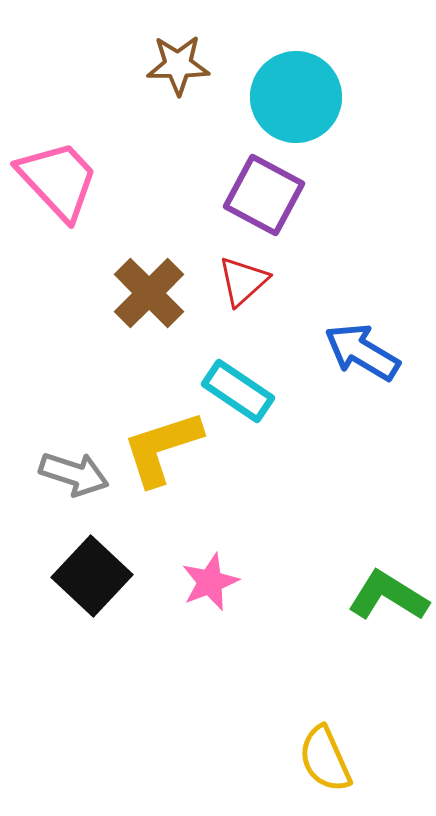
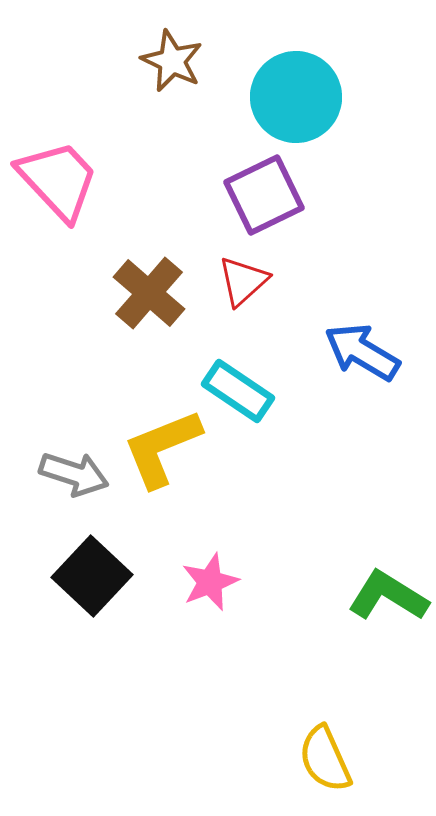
brown star: moved 6 px left, 4 px up; rotated 26 degrees clockwise
purple square: rotated 36 degrees clockwise
brown cross: rotated 4 degrees counterclockwise
yellow L-shape: rotated 4 degrees counterclockwise
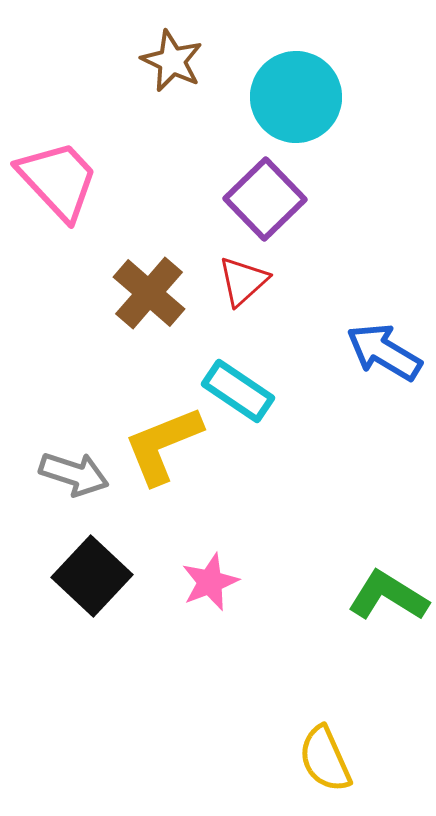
purple square: moved 1 px right, 4 px down; rotated 18 degrees counterclockwise
blue arrow: moved 22 px right
yellow L-shape: moved 1 px right, 3 px up
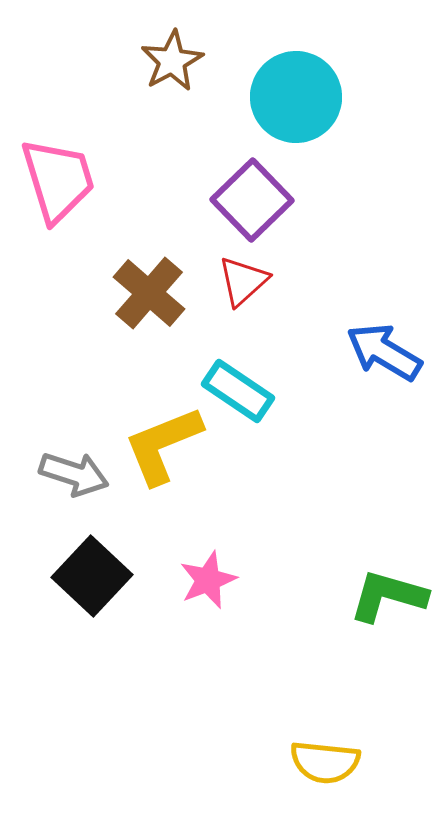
brown star: rotated 18 degrees clockwise
pink trapezoid: rotated 26 degrees clockwise
purple square: moved 13 px left, 1 px down
pink star: moved 2 px left, 2 px up
green L-shape: rotated 16 degrees counterclockwise
yellow semicircle: moved 3 px down; rotated 60 degrees counterclockwise
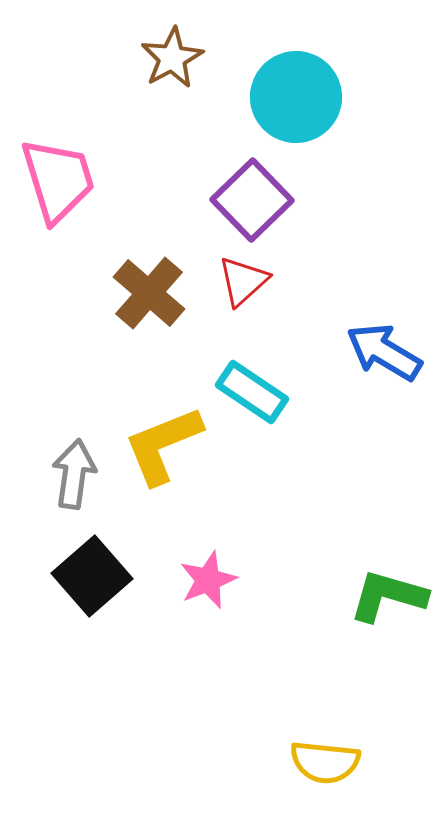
brown star: moved 3 px up
cyan rectangle: moved 14 px right, 1 px down
gray arrow: rotated 100 degrees counterclockwise
black square: rotated 6 degrees clockwise
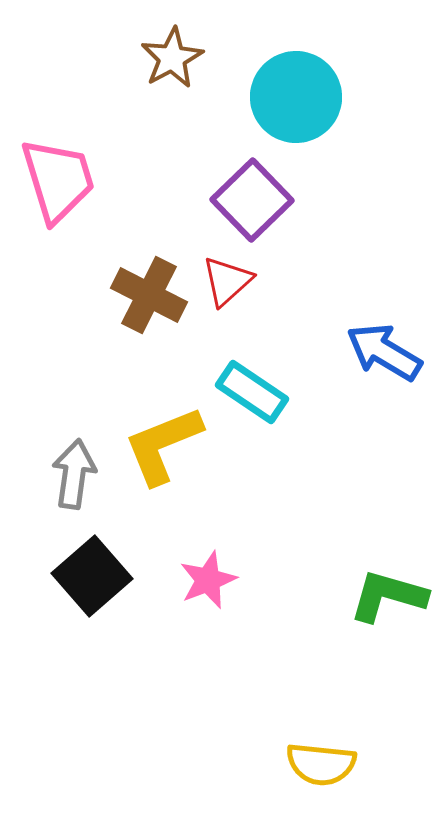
red triangle: moved 16 px left
brown cross: moved 2 px down; rotated 14 degrees counterclockwise
yellow semicircle: moved 4 px left, 2 px down
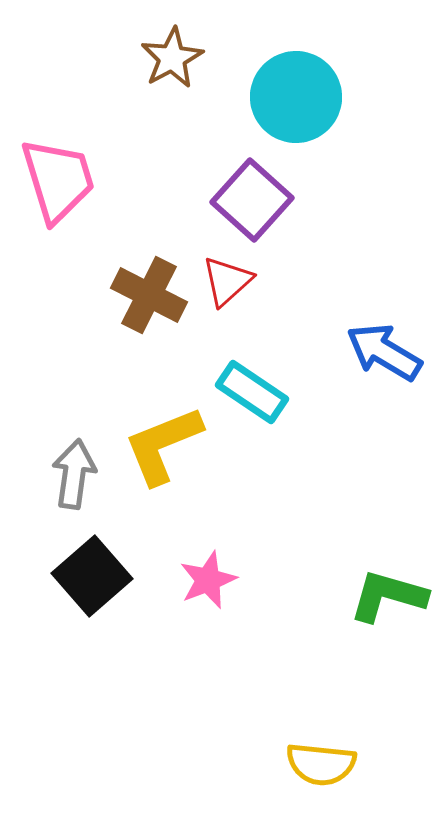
purple square: rotated 4 degrees counterclockwise
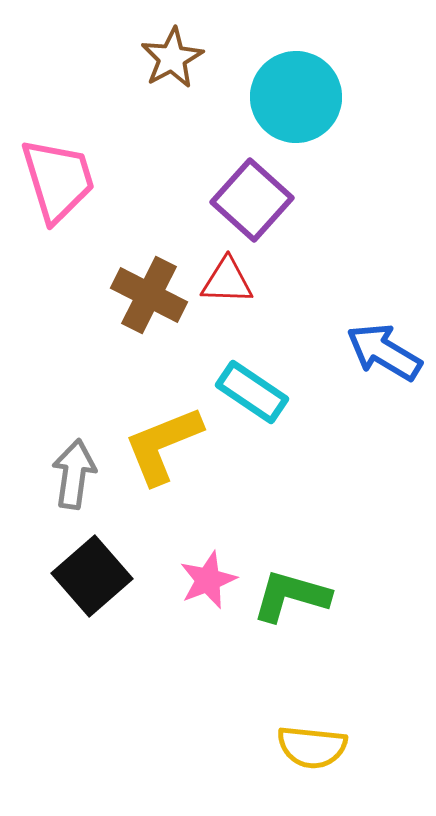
red triangle: rotated 44 degrees clockwise
green L-shape: moved 97 px left
yellow semicircle: moved 9 px left, 17 px up
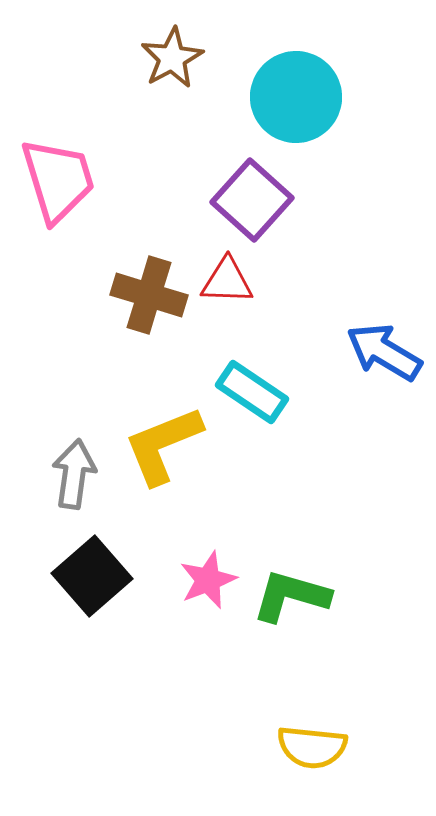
brown cross: rotated 10 degrees counterclockwise
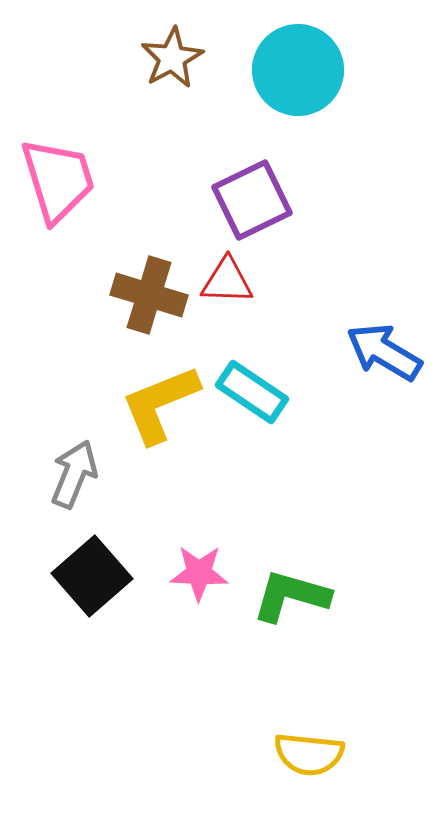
cyan circle: moved 2 px right, 27 px up
purple square: rotated 22 degrees clockwise
yellow L-shape: moved 3 px left, 41 px up
gray arrow: rotated 14 degrees clockwise
pink star: moved 9 px left, 7 px up; rotated 24 degrees clockwise
yellow semicircle: moved 3 px left, 7 px down
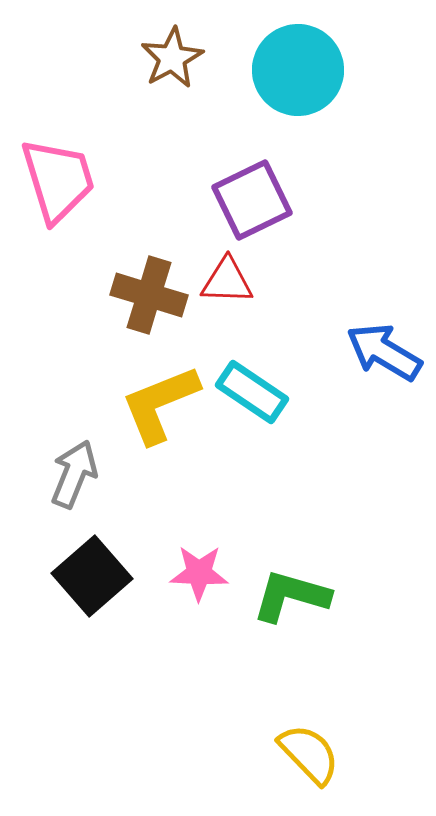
yellow semicircle: rotated 140 degrees counterclockwise
